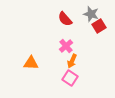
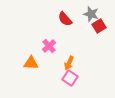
pink cross: moved 17 px left
orange arrow: moved 3 px left, 2 px down
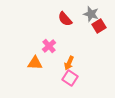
orange triangle: moved 4 px right
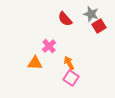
orange arrow: rotated 128 degrees clockwise
pink square: moved 1 px right
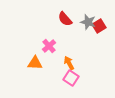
gray star: moved 3 px left, 8 px down
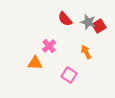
orange arrow: moved 17 px right, 11 px up
pink square: moved 2 px left, 3 px up
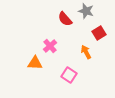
gray star: moved 2 px left, 11 px up
red square: moved 7 px down
pink cross: moved 1 px right
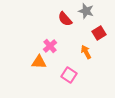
orange triangle: moved 4 px right, 1 px up
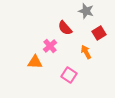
red semicircle: moved 9 px down
orange triangle: moved 4 px left
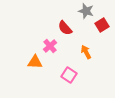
red square: moved 3 px right, 8 px up
